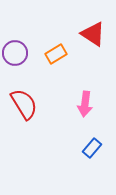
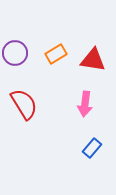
red triangle: moved 26 px down; rotated 24 degrees counterclockwise
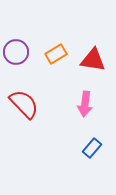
purple circle: moved 1 px right, 1 px up
red semicircle: rotated 12 degrees counterclockwise
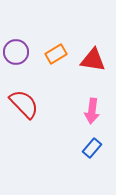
pink arrow: moved 7 px right, 7 px down
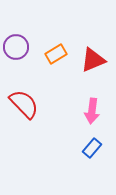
purple circle: moved 5 px up
red triangle: rotated 32 degrees counterclockwise
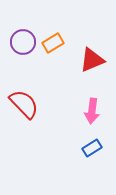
purple circle: moved 7 px right, 5 px up
orange rectangle: moved 3 px left, 11 px up
red triangle: moved 1 px left
blue rectangle: rotated 18 degrees clockwise
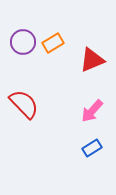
pink arrow: rotated 35 degrees clockwise
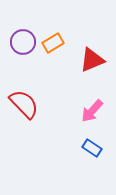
blue rectangle: rotated 66 degrees clockwise
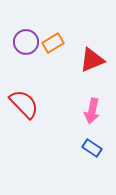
purple circle: moved 3 px right
pink arrow: rotated 30 degrees counterclockwise
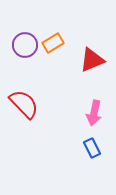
purple circle: moved 1 px left, 3 px down
pink arrow: moved 2 px right, 2 px down
blue rectangle: rotated 30 degrees clockwise
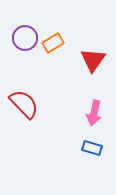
purple circle: moved 7 px up
red triangle: moved 1 px right; rotated 32 degrees counterclockwise
blue rectangle: rotated 48 degrees counterclockwise
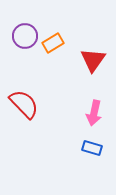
purple circle: moved 2 px up
